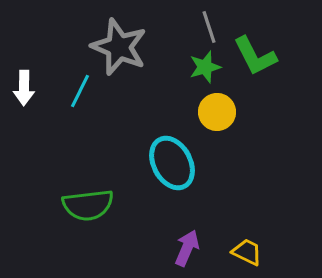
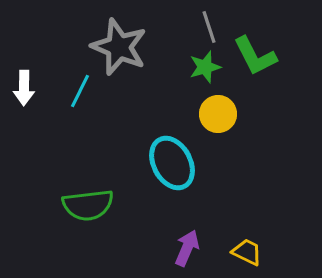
yellow circle: moved 1 px right, 2 px down
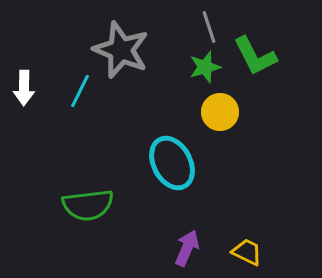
gray star: moved 2 px right, 3 px down
yellow circle: moved 2 px right, 2 px up
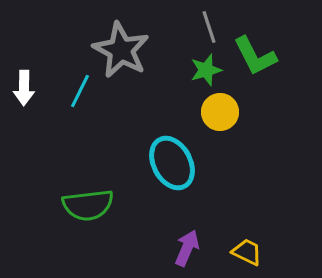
gray star: rotated 6 degrees clockwise
green star: moved 1 px right, 3 px down
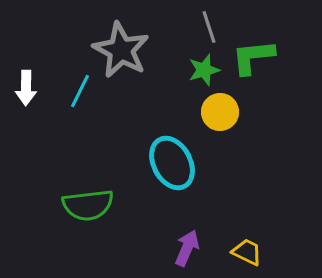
green L-shape: moved 2 px left, 1 px down; rotated 111 degrees clockwise
green star: moved 2 px left
white arrow: moved 2 px right
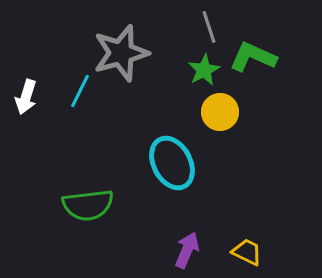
gray star: moved 3 px down; rotated 28 degrees clockwise
green L-shape: rotated 30 degrees clockwise
green star: rotated 12 degrees counterclockwise
white arrow: moved 9 px down; rotated 16 degrees clockwise
purple arrow: moved 2 px down
